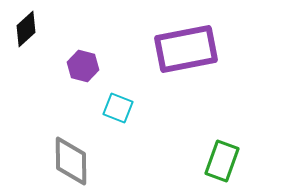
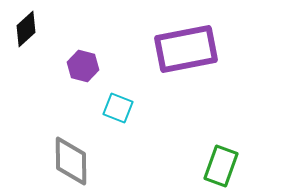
green rectangle: moved 1 px left, 5 px down
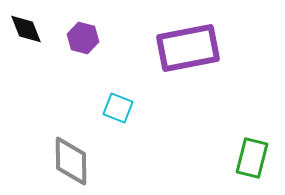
black diamond: rotated 69 degrees counterclockwise
purple rectangle: moved 2 px right, 1 px up
purple hexagon: moved 28 px up
green rectangle: moved 31 px right, 8 px up; rotated 6 degrees counterclockwise
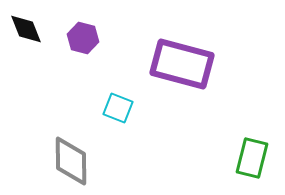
purple rectangle: moved 6 px left, 16 px down; rotated 26 degrees clockwise
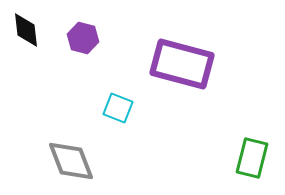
black diamond: moved 1 px down; rotated 15 degrees clockwise
gray diamond: rotated 21 degrees counterclockwise
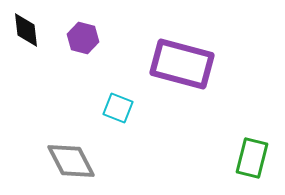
gray diamond: rotated 6 degrees counterclockwise
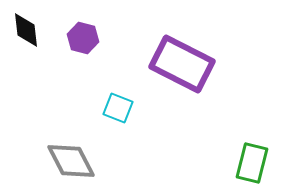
purple rectangle: rotated 12 degrees clockwise
green rectangle: moved 5 px down
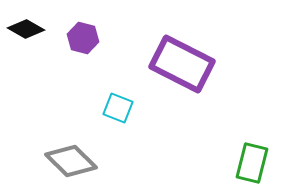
black diamond: moved 1 px up; rotated 54 degrees counterclockwise
gray diamond: rotated 18 degrees counterclockwise
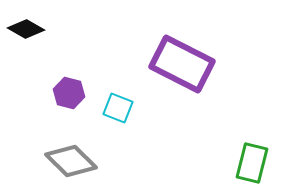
purple hexagon: moved 14 px left, 55 px down
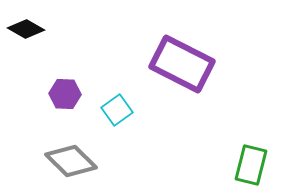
purple hexagon: moved 4 px left, 1 px down; rotated 12 degrees counterclockwise
cyan square: moved 1 px left, 2 px down; rotated 32 degrees clockwise
green rectangle: moved 1 px left, 2 px down
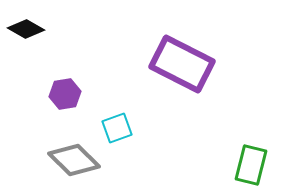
purple hexagon: rotated 12 degrees counterclockwise
cyan square: moved 18 px down; rotated 16 degrees clockwise
gray diamond: moved 3 px right, 1 px up
